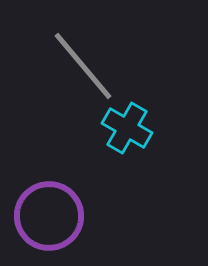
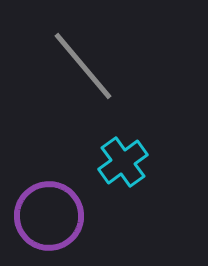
cyan cross: moved 4 px left, 34 px down; rotated 24 degrees clockwise
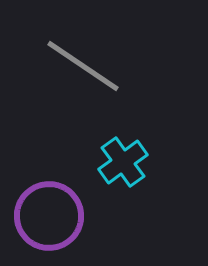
gray line: rotated 16 degrees counterclockwise
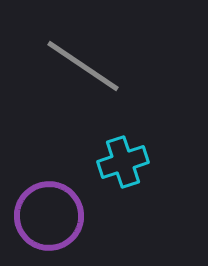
cyan cross: rotated 18 degrees clockwise
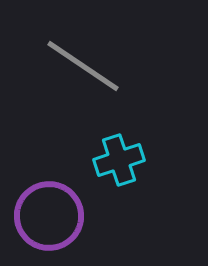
cyan cross: moved 4 px left, 2 px up
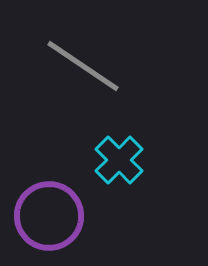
cyan cross: rotated 27 degrees counterclockwise
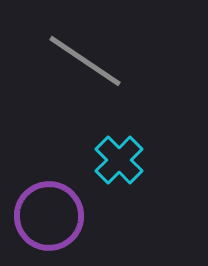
gray line: moved 2 px right, 5 px up
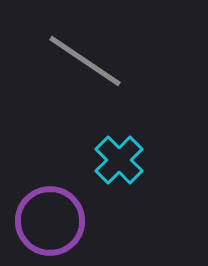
purple circle: moved 1 px right, 5 px down
